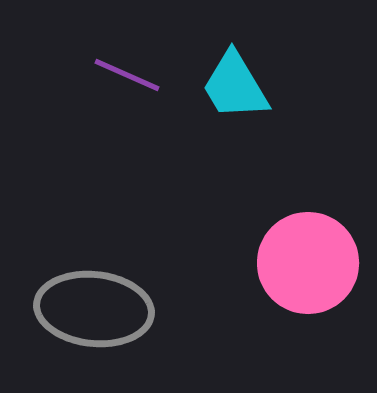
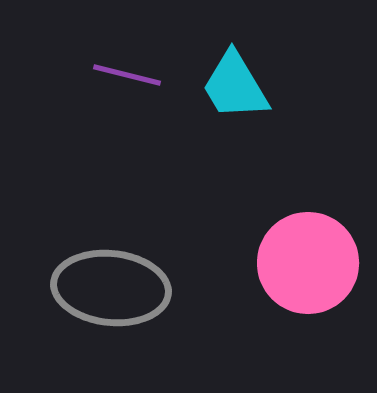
purple line: rotated 10 degrees counterclockwise
gray ellipse: moved 17 px right, 21 px up
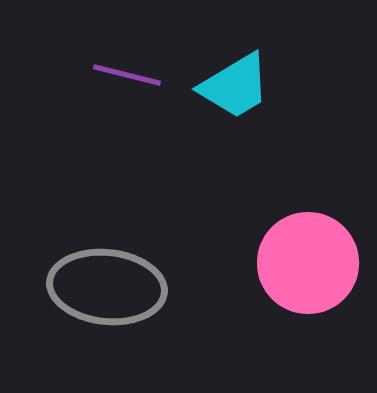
cyan trapezoid: rotated 90 degrees counterclockwise
gray ellipse: moved 4 px left, 1 px up
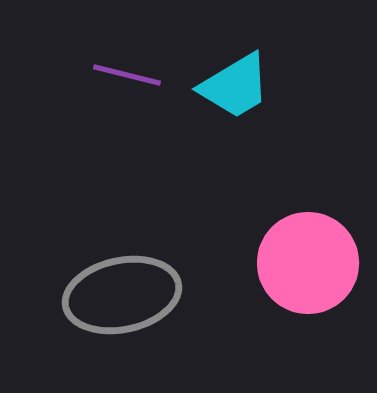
gray ellipse: moved 15 px right, 8 px down; rotated 18 degrees counterclockwise
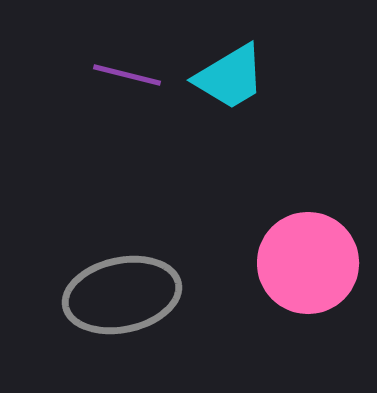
cyan trapezoid: moved 5 px left, 9 px up
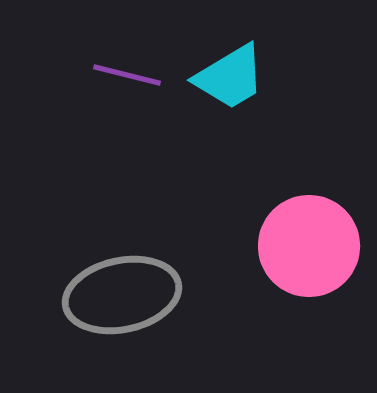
pink circle: moved 1 px right, 17 px up
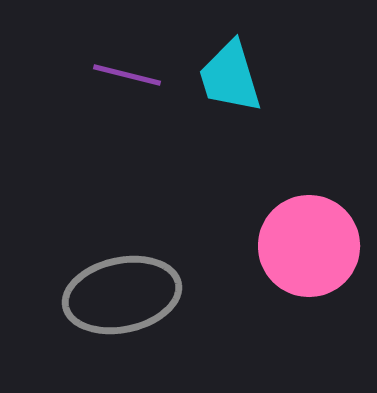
cyan trapezoid: rotated 104 degrees clockwise
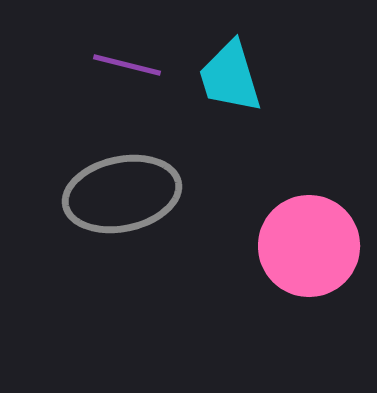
purple line: moved 10 px up
gray ellipse: moved 101 px up
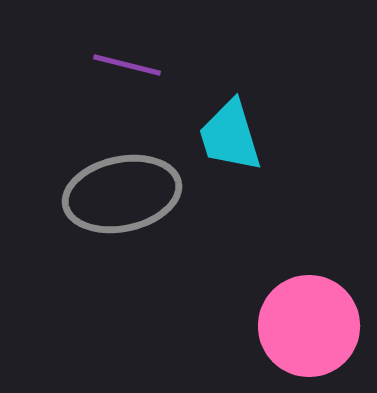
cyan trapezoid: moved 59 px down
pink circle: moved 80 px down
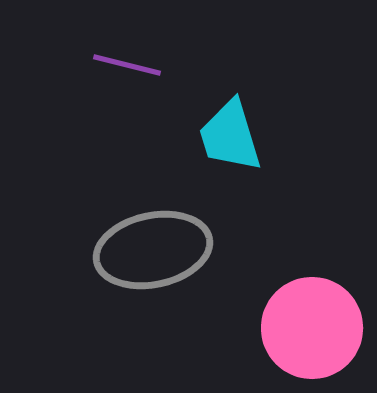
gray ellipse: moved 31 px right, 56 px down
pink circle: moved 3 px right, 2 px down
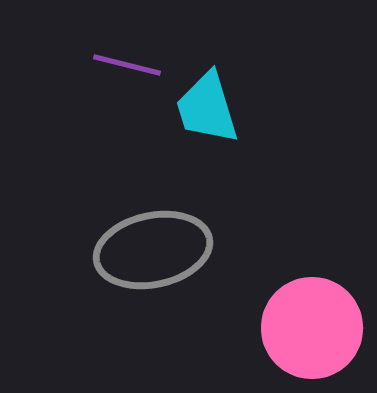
cyan trapezoid: moved 23 px left, 28 px up
